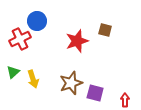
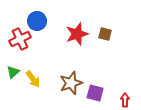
brown square: moved 4 px down
red star: moved 7 px up
yellow arrow: rotated 18 degrees counterclockwise
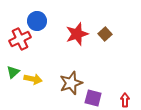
brown square: rotated 32 degrees clockwise
yellow arrow: rotated 42 degrees counterclockwise
purple square: moved 2 px left, 5 px down
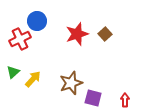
yellow arrow: rotated 60 degrees counterclockwise
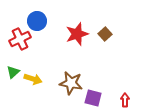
yellow arrow: rotated 66 degrees clockwise
brown star: rotated 30 degrees clockwise
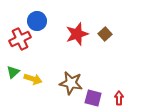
red arrow: moved 6 px left, 2 px up
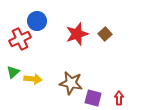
yellow arrow: rotated 12 degrees counterclockwise
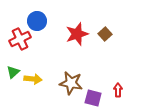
red arrow: moved 1 px left, 8 px up
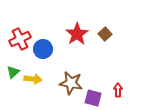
blue circle: moved 6 px right, 28 px down
red star: rotated 15 degrees counterclockwise
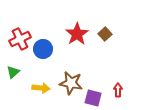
yellow arrow: moved 8 px right, 9 px down
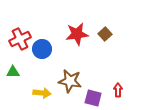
red star: rotated 25 degrees clockwise
blue circle: moved 1 px left
green triangle: rotated 40 degrees clockwise
brown star: moved 1 px left, 2 px up
yellow arrow: moved 1 px right, 5 px down
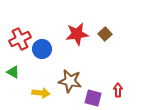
green triangle: rotated 32 degrees clockwise
yellow arrow: moved 1 px left
